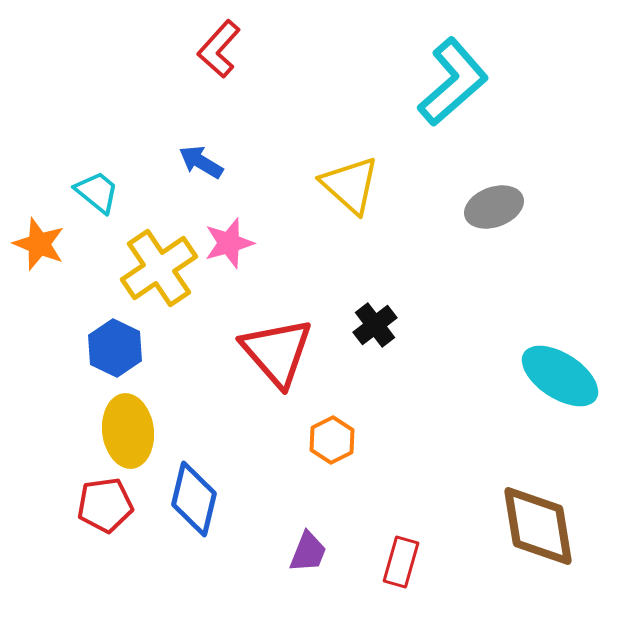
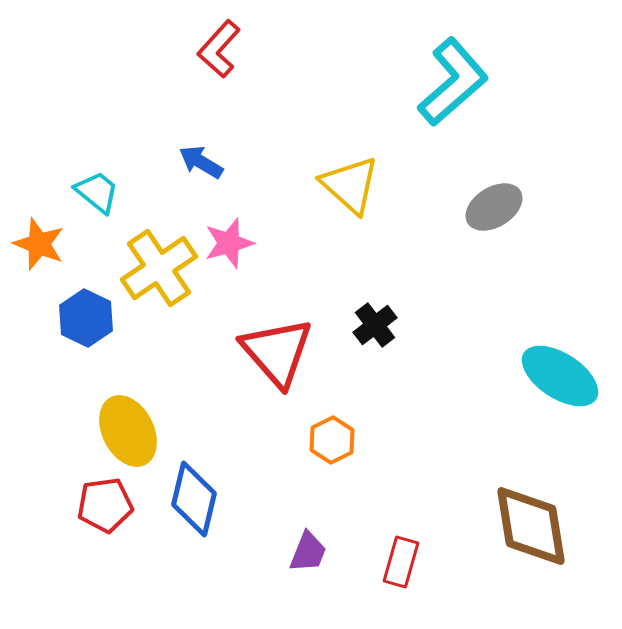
gray ellipse: rotated 12 degrees counterclockwise
blue hexagon: moved 29 px left, 30 px up
yellow ellipse: rotated 20 degrees counterclockwise
brown diamond: moved 7 px left
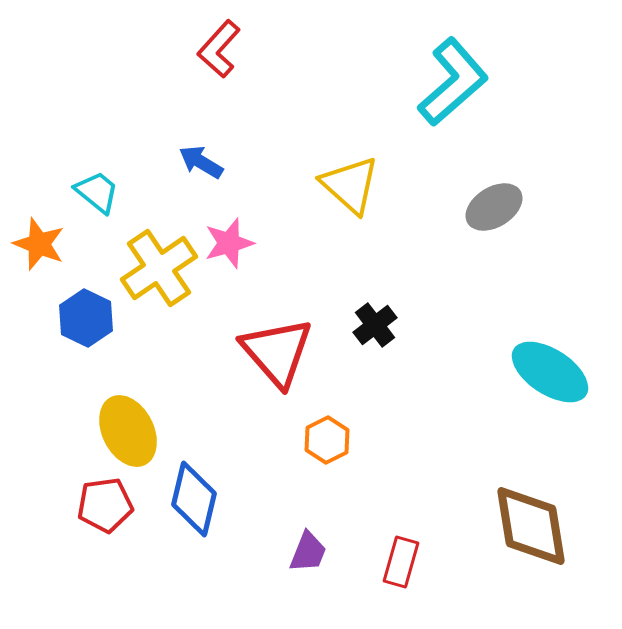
cyan ellipse: moved 10 px left, 4 px up
orange hexagon: moved 5 px left
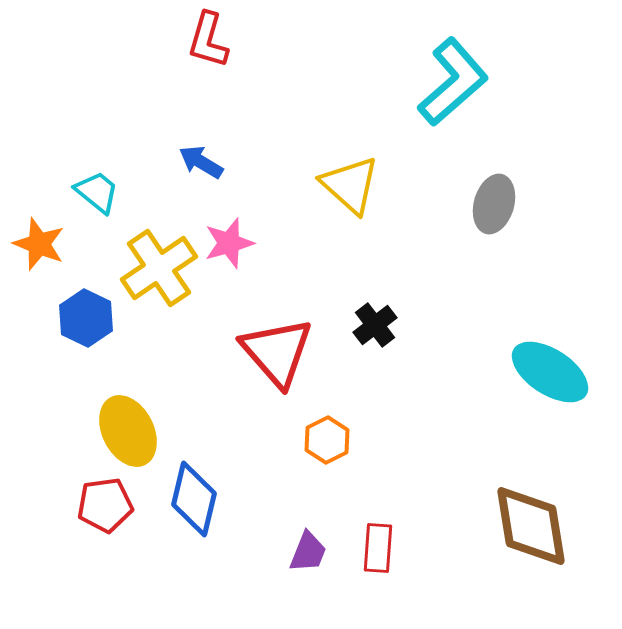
red L-shape: moved 11 px left, 9 px up; rotated 26 degrees counterclockwise
gray ellipse: moved 3 px up; rotated 42 degrees counterclockwise
red rectangle: moved 23 px left, 14 px up; rotated 12 degrees counterclockwise
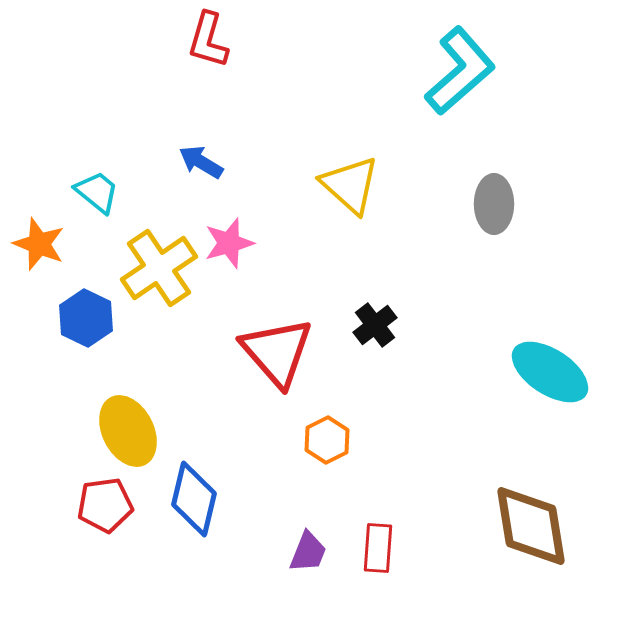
cyan L-shape: moved 7 px right, 11 px up
gray ellipse: rotated 16 degrees counterclockwise
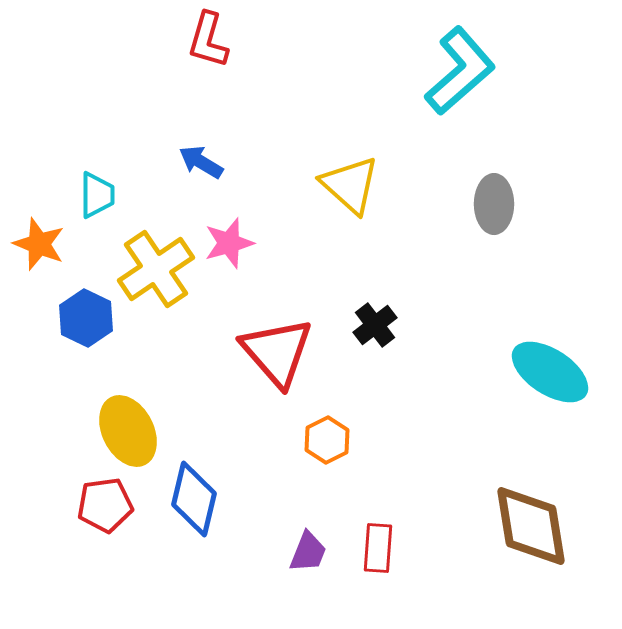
cyan trapezoid: moved 3 px down; rotated 51 degrees clockwise
yellow cross: moved 3 px left, 1 px down
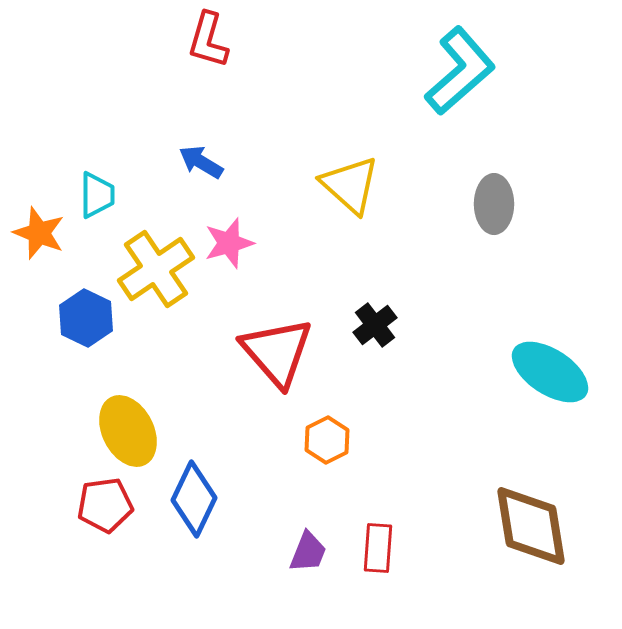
orange star: moved 11 px up
blue diamond: rotated 12 degrees clockwise
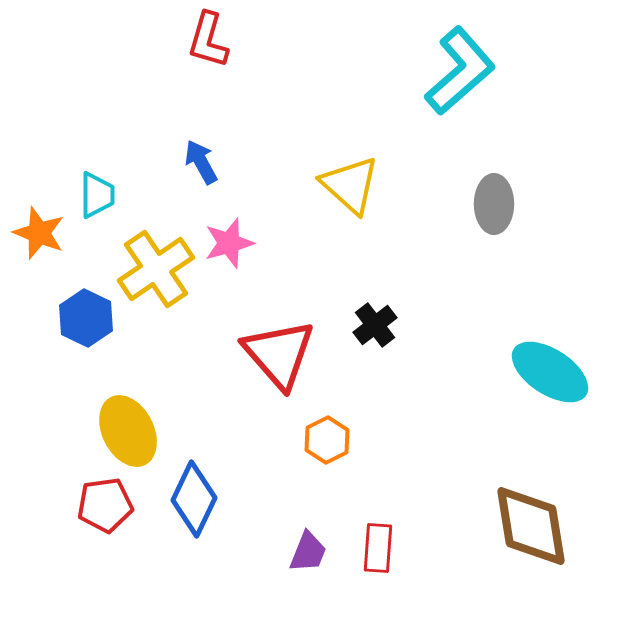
blue arrow: rotated 30 degrees clockwise
red triangle: moved 2 px right, 2 px down
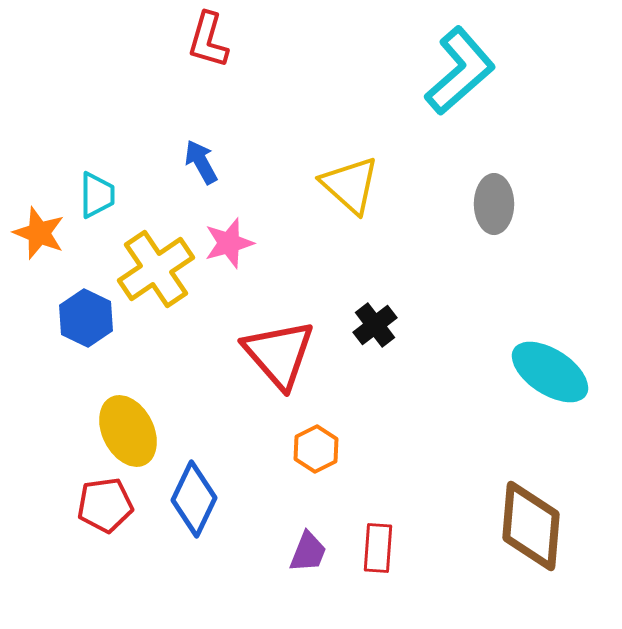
orange hexagon: moved 11 px left, 9 px down
brown diamond: rotated 14 degrees clockwise
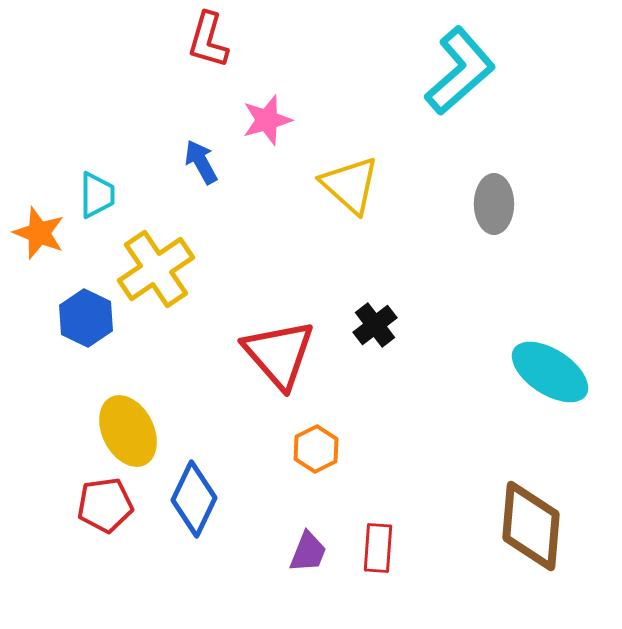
pink star: moved 38 px right, 123 px up
